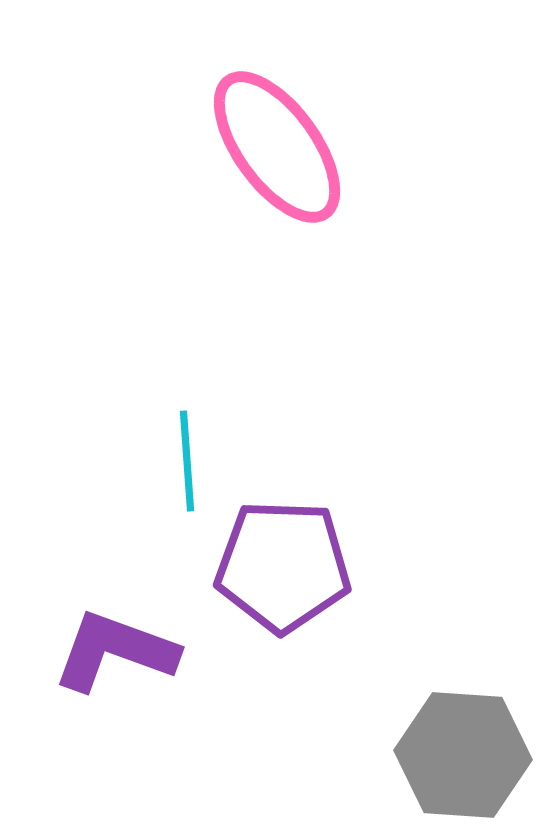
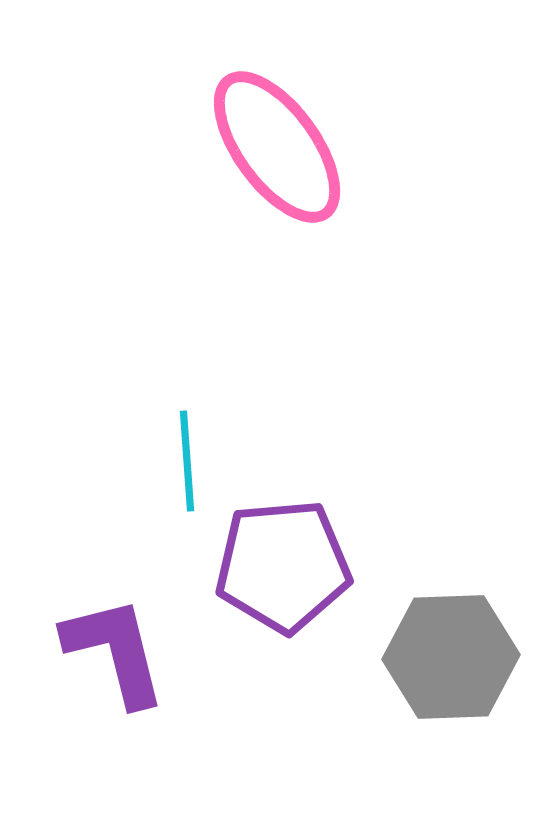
purple pentagon: rotated 7 degrees counterclockwise
purple L-shape: rotated 56 degrees clockwise
gray hexagon: moved 12 px left, 98 px up; rotated 6 degrees counterclockwise
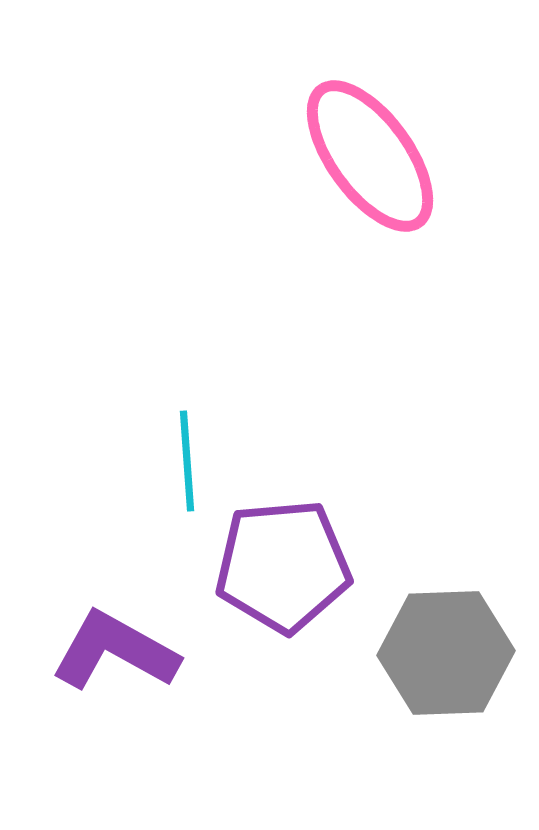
pink ellipse: moved 93 px right, 9 px down
purple L-shape: rotated 47 degrees counterclockwise
gray hexagon: moved 5 px left, 4 px up
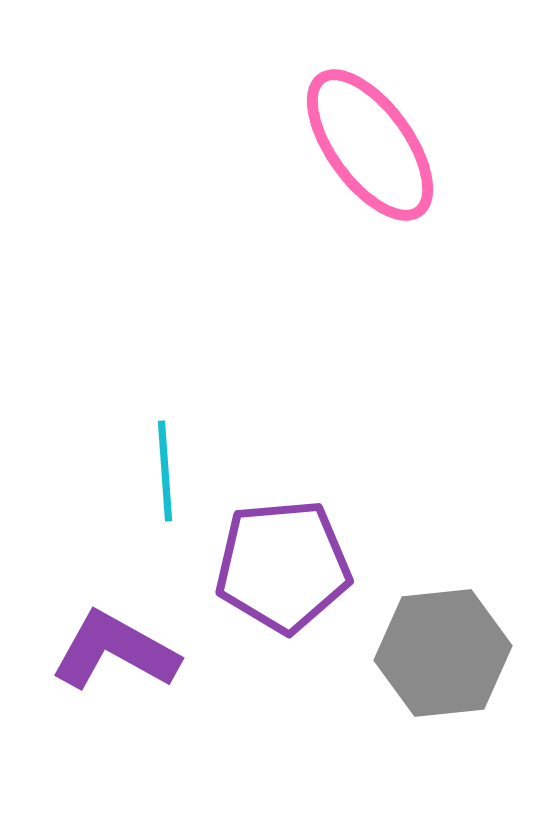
pink ellipse: moved 11 px up
cyan line: moved 22 px left, 10 px down
gray hexagon: moved 3 px left; rotated 4 degrees counterclockwise
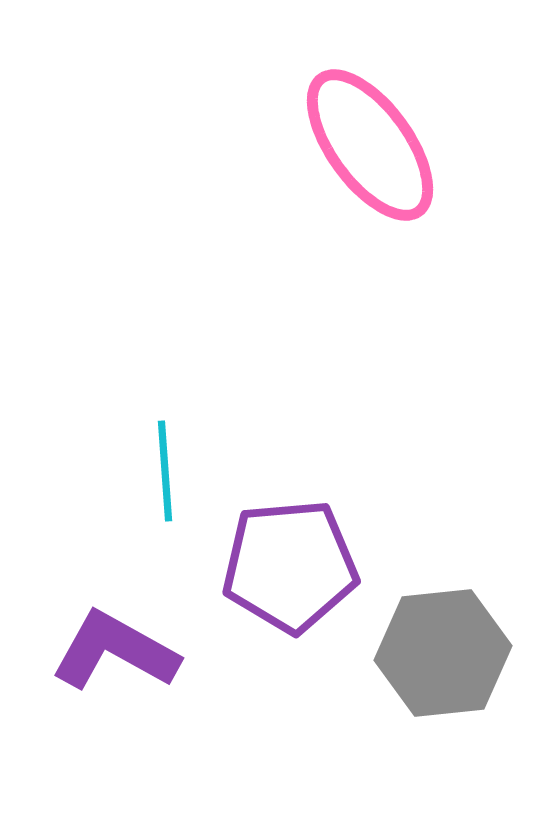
purple pentagon: moved 7 px right
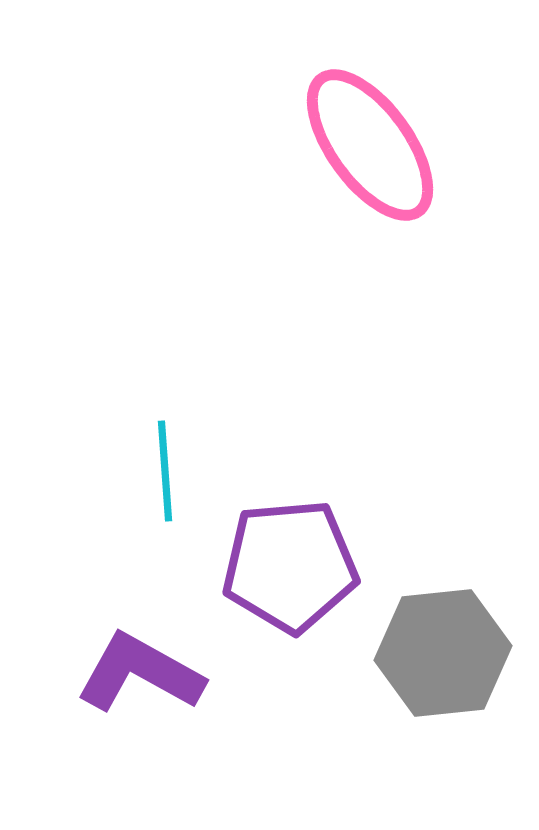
purple L-shape: moved 25 px right, 22 px down
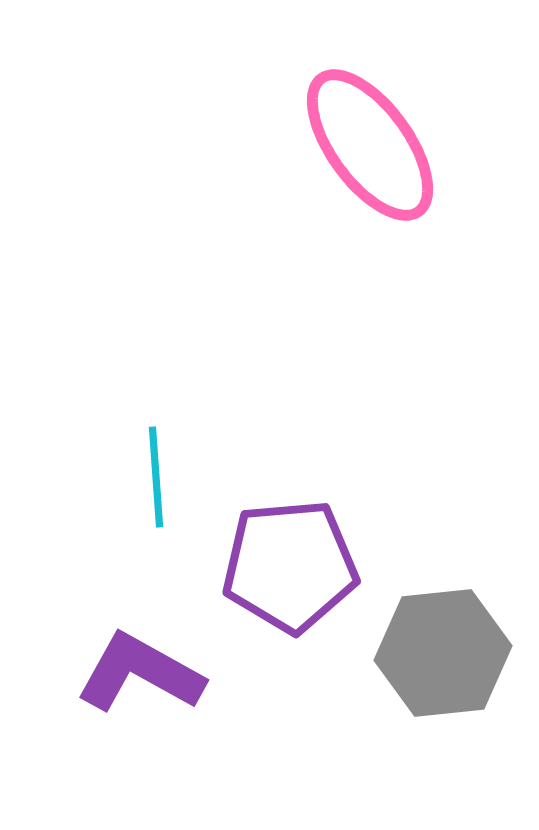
cyan line: moved 9 px left, 6 px down
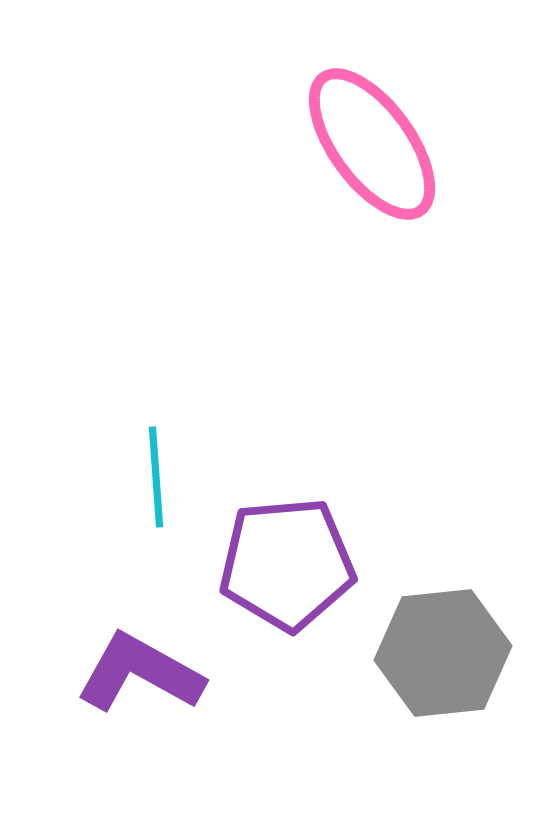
pink ellipse: moved 2 px right, 1 px up
purple pentagon: moved 3 px left, 2 px up
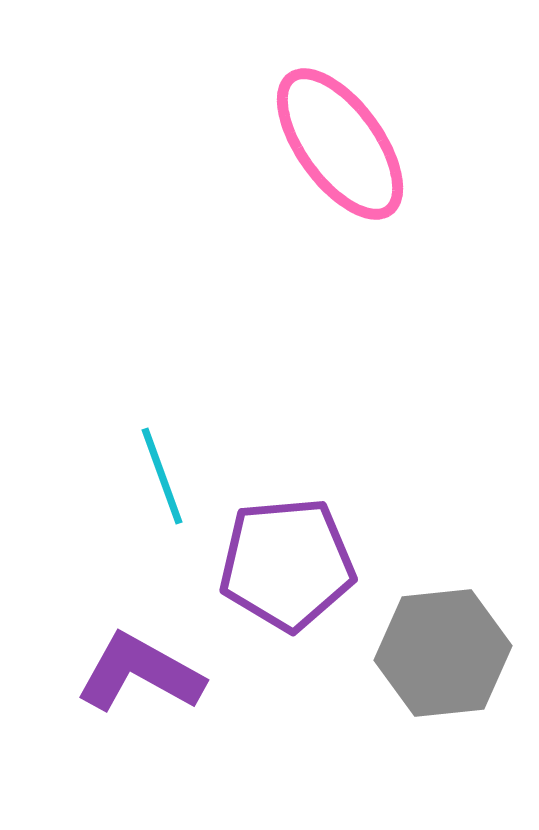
pink ellipse: moved 32 px left
cyan line: moved 6 px right, 1 px up; rotated 16 degrees counterclockwise
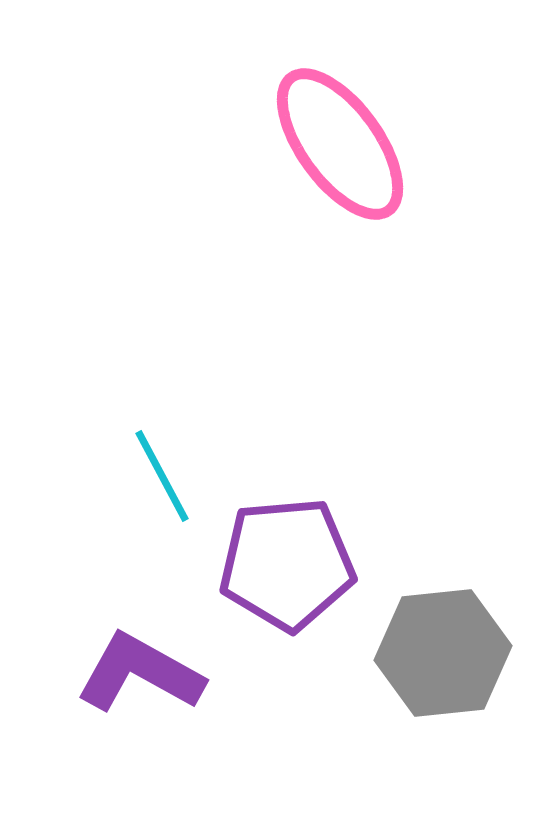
cyan line: rotated 8 degrees counterclockwise
